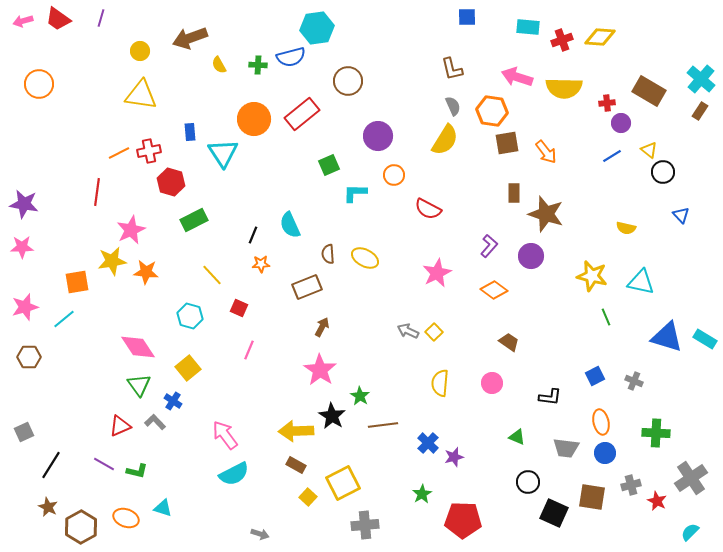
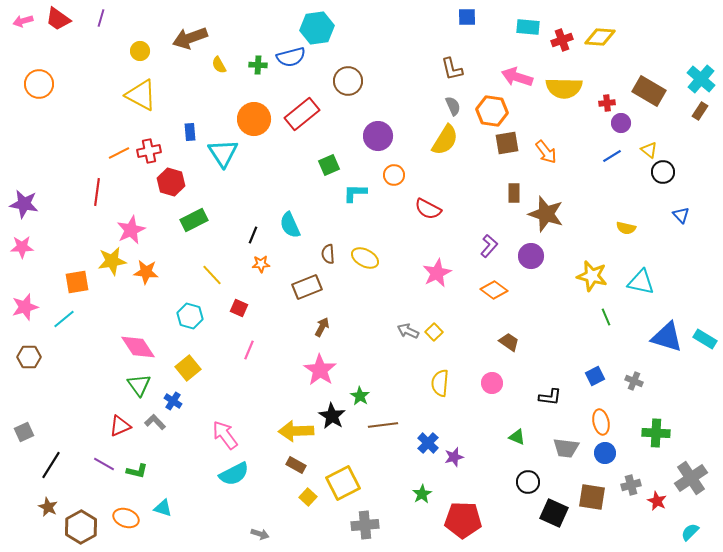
yellow triangle at (141, 95): rotated 20 degrees clockwise
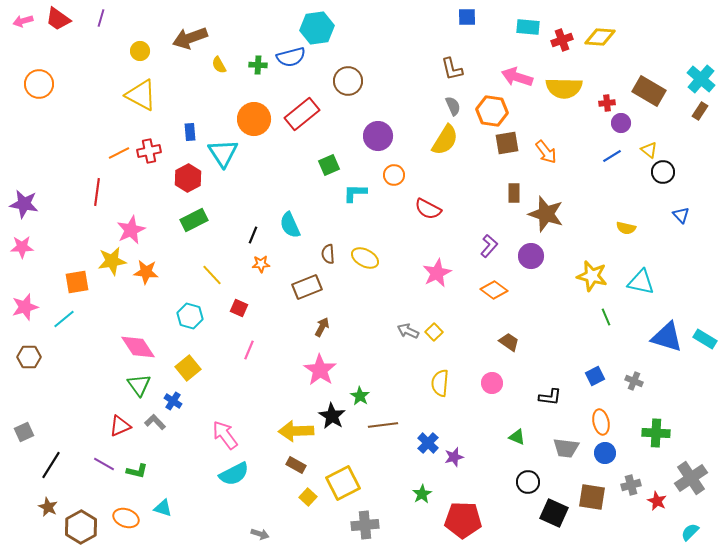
red hexagon at (171, 182): moved 17 px right, 4 px up; rotated 16 degrees clockwise
